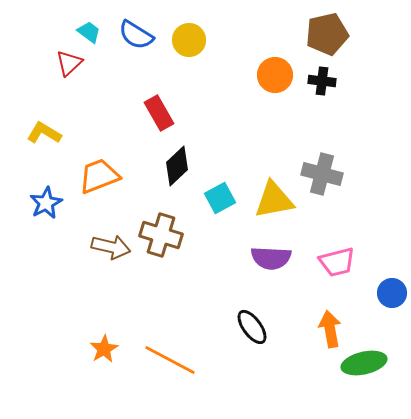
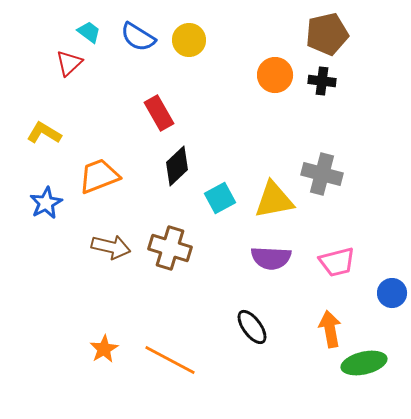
blue semicircle: moved 2 px right, 2 px down
brown cross: moved 9 px right, 13 px down
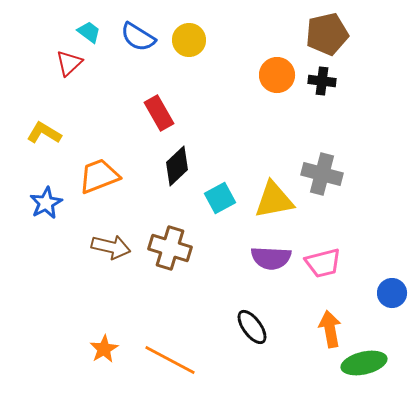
orange circle: moved 2 px right
pink trapezoid: moved 14 px left, 1 px down
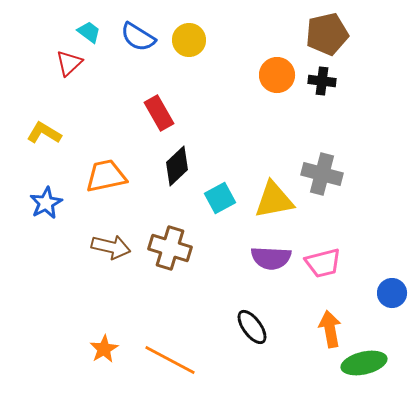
orange trapezoid: moved 7 px right; rotated 9 degrees clockwise
